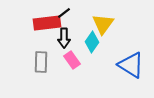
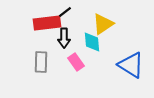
black line: moved 1 px right, 1 px up
yellow triangle: rotated 20 degrees clockwise
cyan diamond: rotated 40 degrees counterclockwise
pink rectangle: moved 4 px right, 2 px down
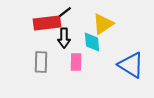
pink rectangle: rotated 36 degrees clockwise
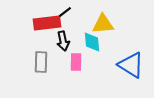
yellow triangle: rotated 30 degrees clockwise
black arrow: moved 1 px left, 3 px down; rotated 12 degrees counterclockwise
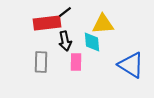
black arrow: moved 2 px right
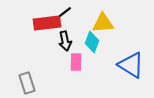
yellow triangle: moved 1 px up
cyan diamond: rotated 25 degrees clockwise
gray rectangle: moved 14 px left, 21 px down; rotated 20 degrees counterclockwise
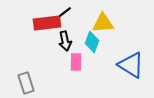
gray rectangle: moved 1 px left
